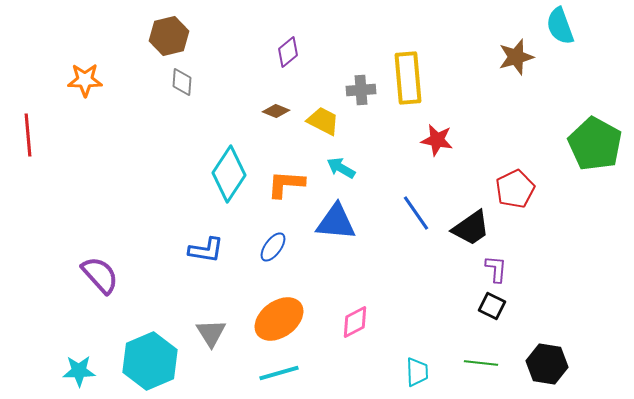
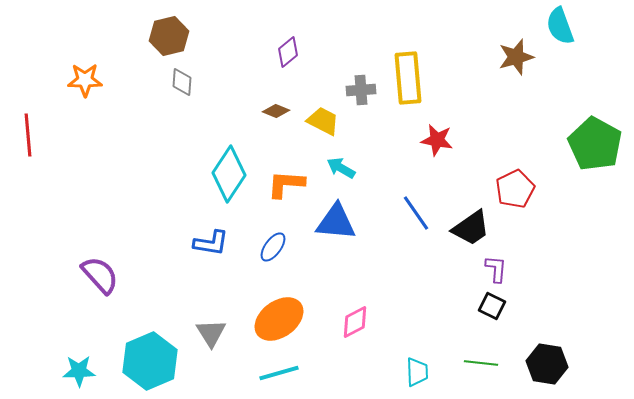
blue L-shape: moved 5 px right, 7 px up
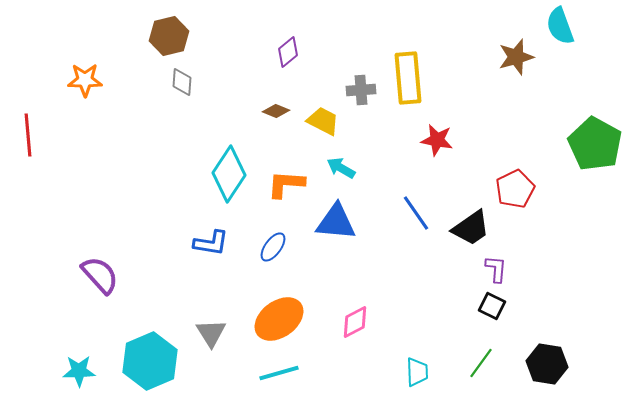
green line: rotated 60 degrees counterclockwise
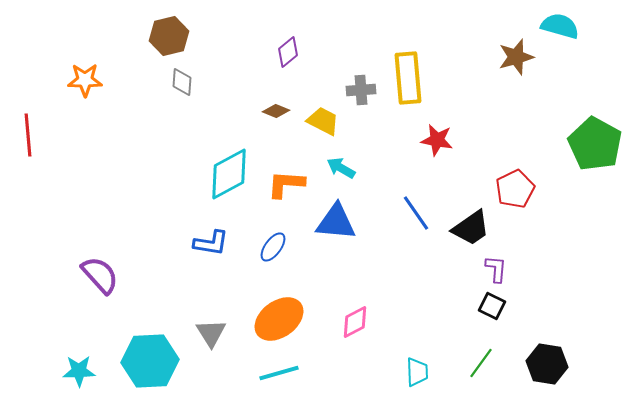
cyan semicircle: rotated 126 degrees clockwise
cyan diamond: rotated 28 degrees clockwise
cyan hexagon: rotated 20 degrees clockwise
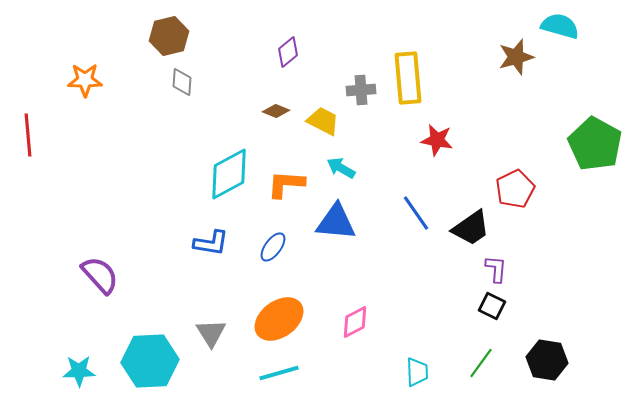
black hexagon: moved 4 px up
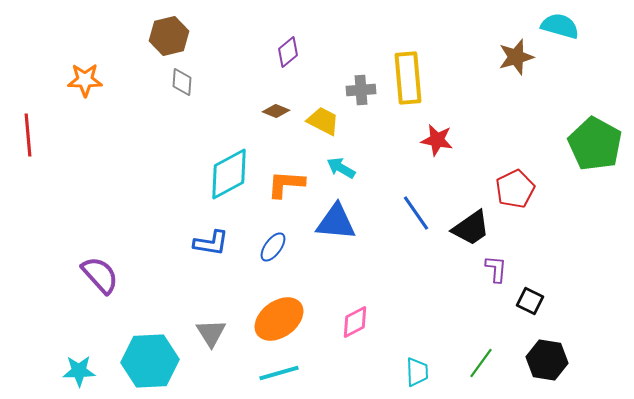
black square: moved 38 px right, 5 px up
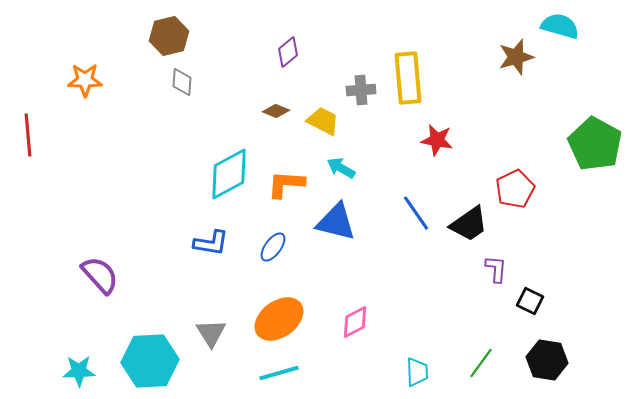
blue triangle: rotated 9 degrees clockwise
black trapezoid: moved 2 px left, 4 px up
